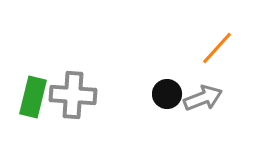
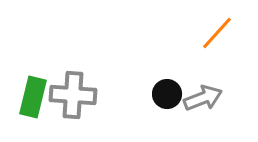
orange line: moved 15 px up
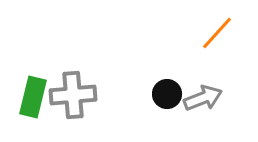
gray cross: rotated 9 degrees counterclockwise
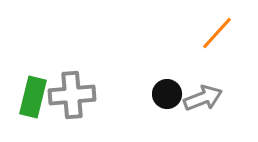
gray cross: moved 1 px left
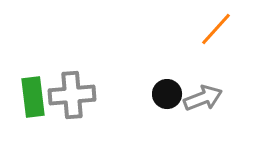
orange line: moved 1 px left, 4 px up
green rectangle: rotated 21 degrees counterclockwise
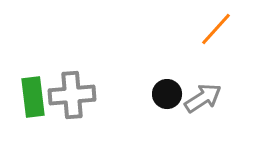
gray arrow: rotated 12 degrees counterclockwise
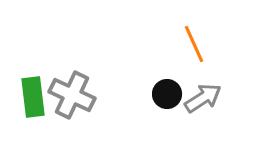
orange line: moved 22 px left, 15 px down; rotated 66 degrees counterclockwise
gray cross: rotated 30 degrees clockwise
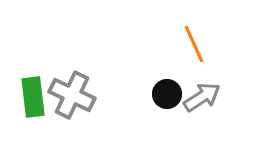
gray arrow: moved 1 px left, 1 px up
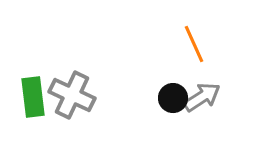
black circle: moved 6 px right, 4 px down
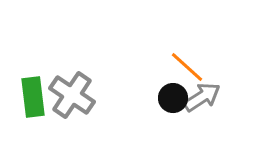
orange line: moved 7 px left, 23 px down; rotated 24 degrees counterclockwise
gray cross: rotated 9 degrees clockwise
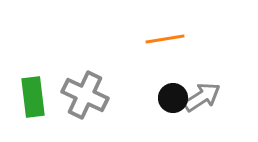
orange line: moved 22 px left, 28 px up; rotated 51 degrees counterclockwise
gray cross: moved 13 px right; rotated 9 degrees counterclockwise
